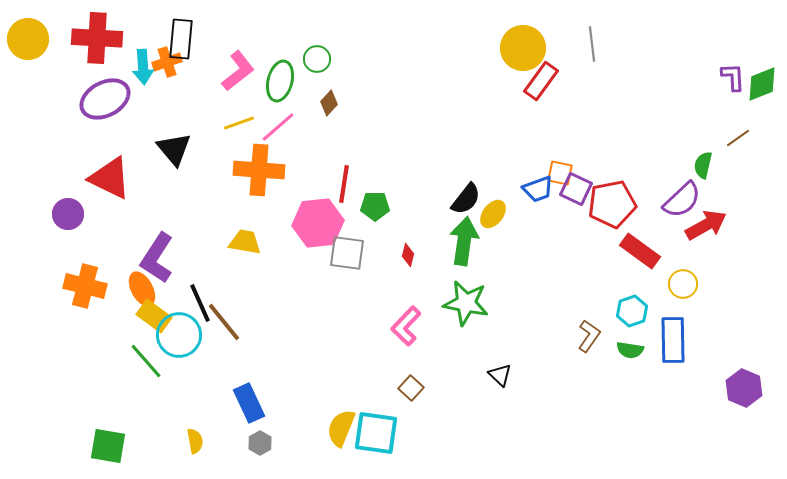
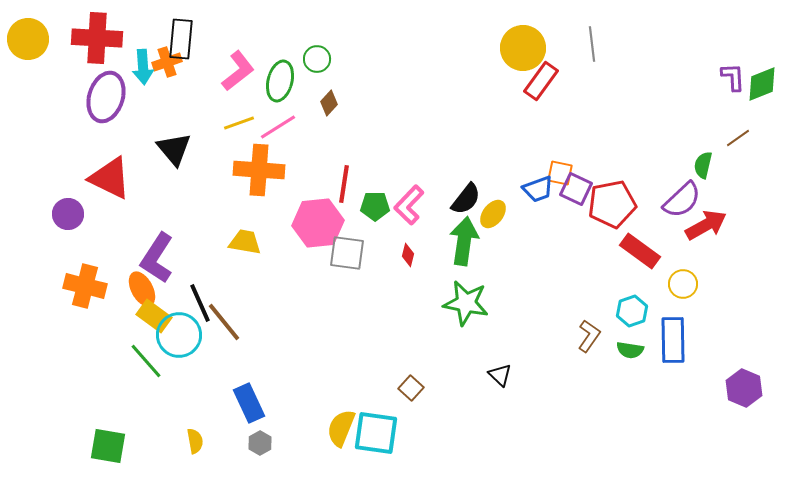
purple ellipse at (105, 99): moved 1 px right, 2 px up; rotated 45 degrees counterclockwise
pink line at (278, 127): rotated 9 degrees clockwise
pink L-shape at (406, 326): moved 3 px right, 121 px up
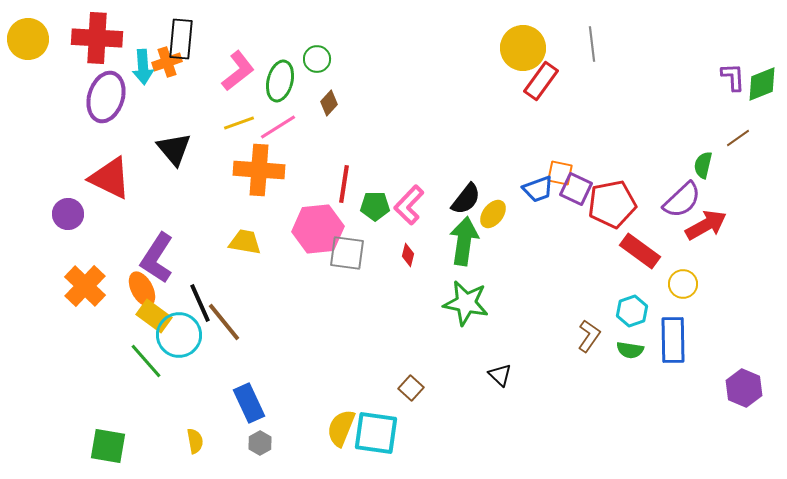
pink hexagon at (318, 223): moved 6 px down
orange cross at (85, 286): rotated 30 degrees clockwise
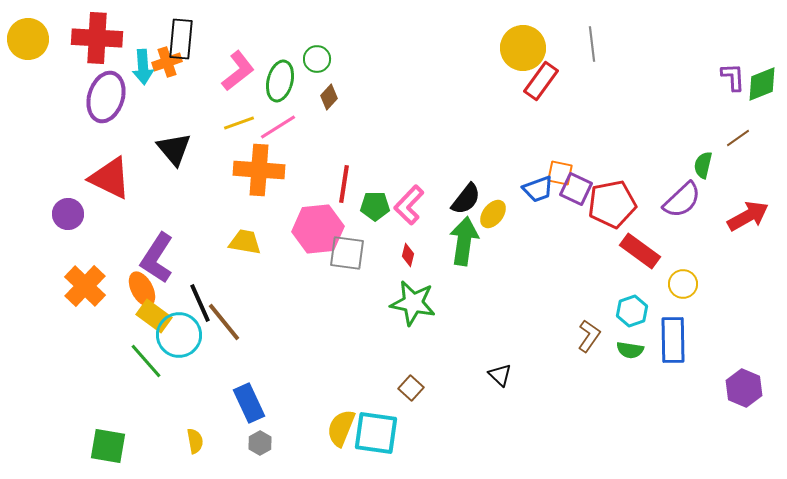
brown diamond at (329, 103): moved 6 px up
red arrow at (706, 225): moved 42 px right, 9 px up
green star at (466, 303): moved 53 px left
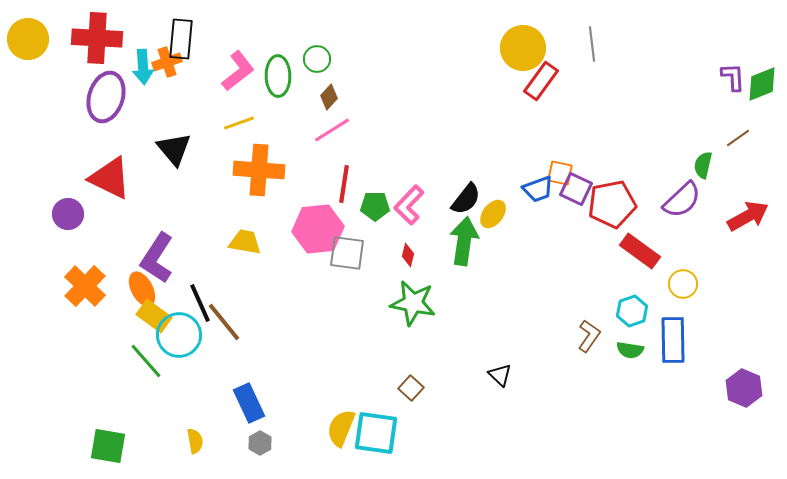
green ellipse at (280, 81): moved 2 px left, 5 px up; rotated 15 degrees counterclockwise
pink line at (278, 127): moved 54 px right, 3 px down
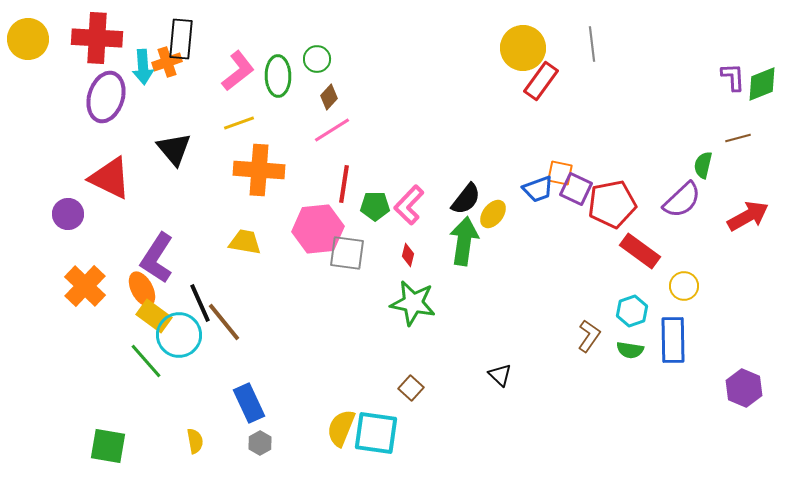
brown line at (738, 138): rotated 20 degrees clockwise
yellow circle at (683, 284): moved 1 px right, 2 px down
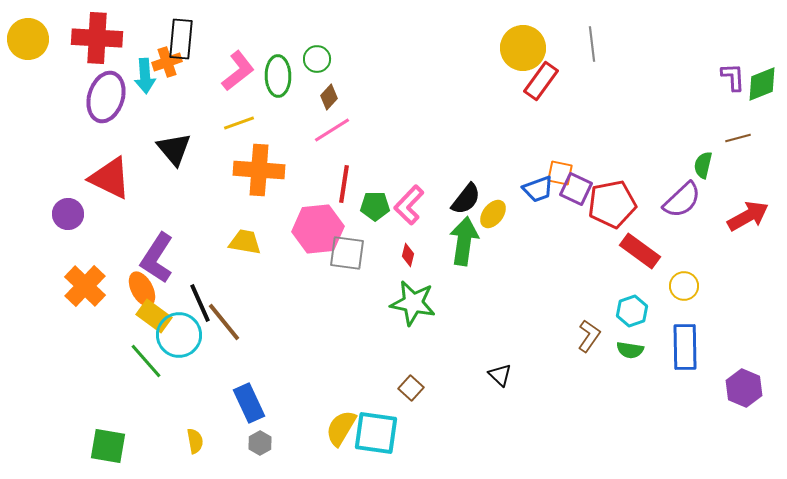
cyan arrow at (143, 67): moved 2 px right, 9 px down
blue rectangle at (673, 340): moved 12 px right, 7 px down
yellow semicircle at (341, 428): rotated 9 degrees clockwise
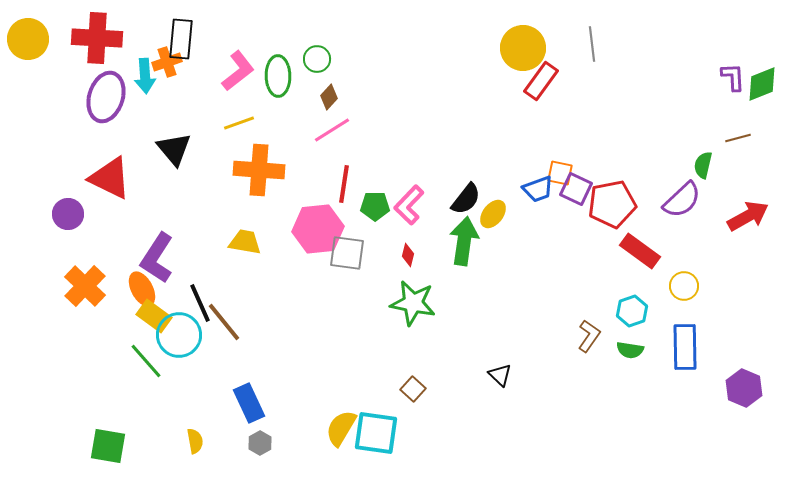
brown square at (411, 388): moved 2 px right, 1 px down
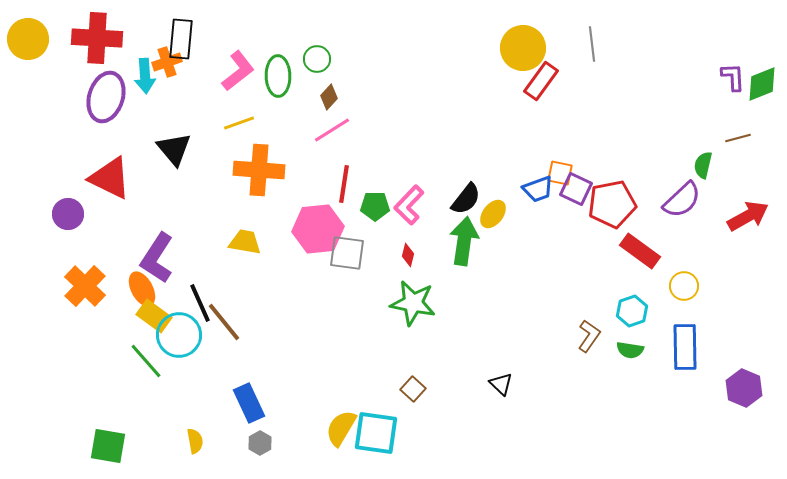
black triangle at (500, 375): moved 1 px right, 9 px down
